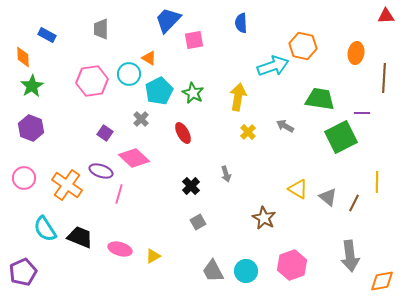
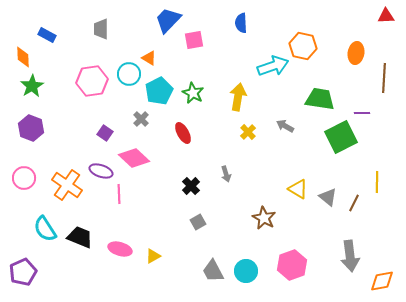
pink line at (119, 194): rotated 18 degrees counterclockwise
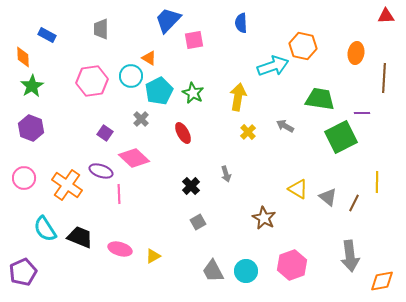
cyan circle at (129, 74): moved 2 px right, 2 px down
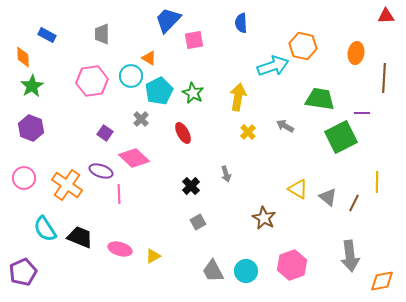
gray trapezoid at (101, 29): moved 1 px right, 5 px down
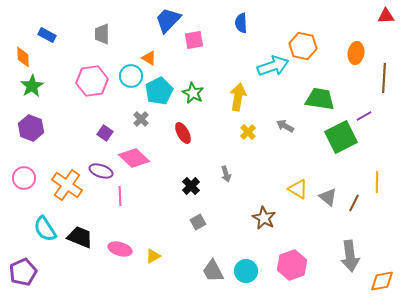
purple line at (362, 113): moved 2 px right, 3 px down; rotated 28 degrees counterclockwise
pink line at (119, 194): moved 1 px right, 2 px down
